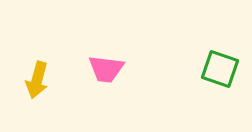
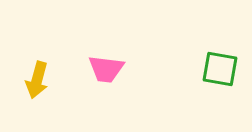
green square: rotated 9 degrees counterclockwise
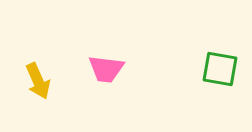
yellow arrow: moved 1 px right, 1 px down; rotated 39 degrees counterclockwise
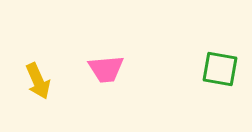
pink trapezoid: rotated 12 degrees counterclockwise
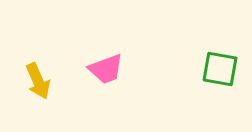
pink trapezoid: rotated 15 degrees counterclockwise
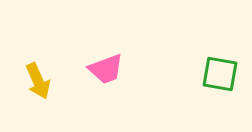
green square: moved 5 px down
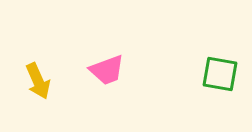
pink trapezoid: moved 1 px right, 1 px down
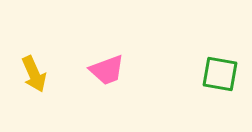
yellow arrow: moved 4 px left, 7 px up
